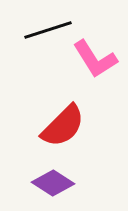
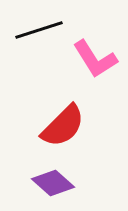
black line: moved 9 px left
purple diamond: rotated 9 degrees clockwise
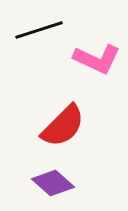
pink L-shape: moved 2 px right; rotated 33 degrees counterclockwise
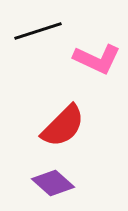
black line: moved 1 px left, 1 px down
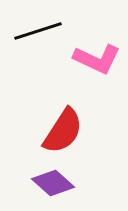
red semicircle: moved 5 px down; rotated 12 degrees counterclockwise
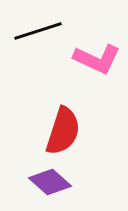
red semicircle: rotated 15 degrees counterclockwise
purple diamond: moved 3 px left, 1 px up
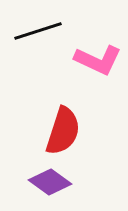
pink L-shape: moved 1 px right, 1 px down
purple diamond: rotated 6 degrees counterclockwise
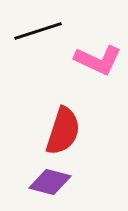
purple diamond: rotated 21 degrees counterclockwise
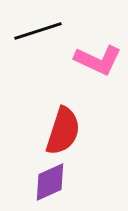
purple diamond: rotated 39 degrees counterclockwise
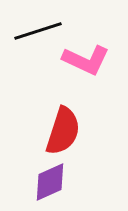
pink L-shape: moved 12 px left
